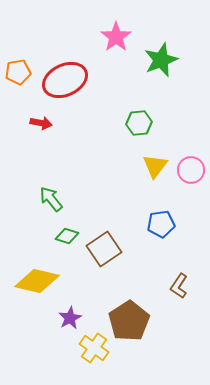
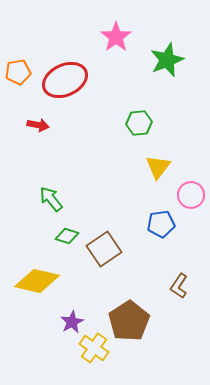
green star: moved 6 px right
red arrow: moved 3 px left, 2 px down
yellow triangle: moved 3 px right, 1 px down
pink circle: moved 25 px down
purple star: moved 2 px right, 4 px down
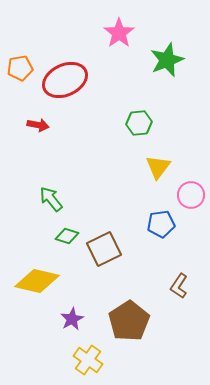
pink star: moved 3 px right, 4 px up
orange pentagon: moved 2 px right, 4 px up
brown square: rotated 8 degrees clockwise
purple star: moved 3 px up
yellow cross: moved 6 px left, 12 px down
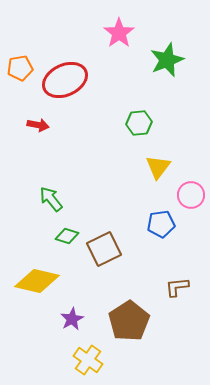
brown L-shape: moved 2 px left, 1 px down; rotated 50 degrees clockwise
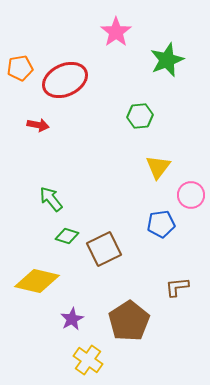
pink star: moved 3 px left, 1 px up
green hexagon: moved 1 px right, 7 px up
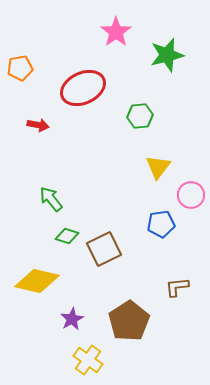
green star: moved 5 px up; rotated 8 degrees clockwise
red ellipse: moved 18 px right, 8 px down
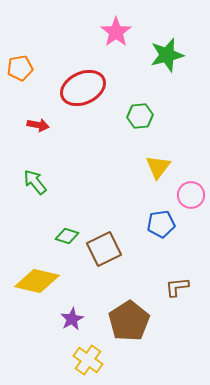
green arrow: moved 16 px left, 17 px up
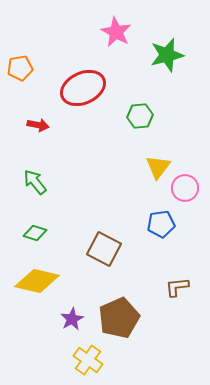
pink star: rotated 8 degrees counterclockwise
pink circle: moved 6 px left, 7 px up
green diamond: moved 32 px left, 3 px up
brown square: rotated 36 degrees counterclockwise
brown pentagon: moved 10 px left, 3 px up; rotated 9 degrees clockwise
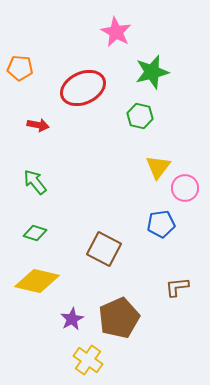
green star: moved 15 px left, 17 px down
orange pentagon: rotated 15 degrees clockwise
green hexagon: rotated 20 degrees clockwise
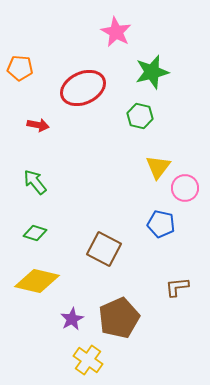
blue pentagon: rotated 20 degrees clockwise
